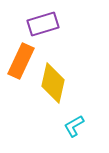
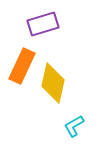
orange rectangle: moved 1 px right, 5 px down
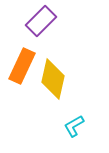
purple rectangle: moved 2 px left, 3 px up; rotated 28 degrees counterclockwise
yellow diamond: moved 4 px up
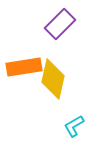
purple rectangle: moved 19 px right, 3 px down
orange rectangle: moved 2 px right, 1 px down; rotated 56 degrees clockwise
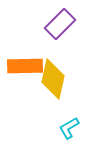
orange rectangle: moved 1 px right, 1 px up; rotated 8 degrees clockwise
cyan L-shape: moved 5 px left, 2 px down
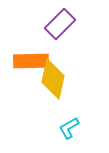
orange rectangle: moved 6 px right, 5 px up
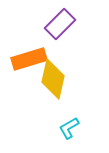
orange rectangle: moved 2 px left, 2 px up; rotated 16 degrees counterclockwise
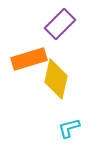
yellow diamond: moved 3 px right
cyan L-shape: rotated 15 degrees clockwise
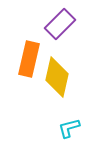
orange rectangle: rotated 60 degrees counterclockwise
yellow diamond: moved 1 px right, 2 px up
